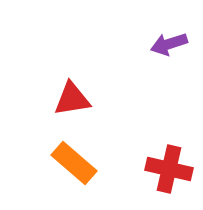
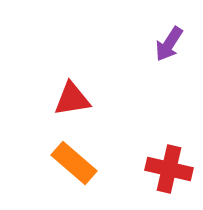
purple arrow: rotated 39 degrees counterclockwise
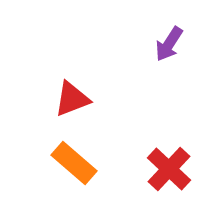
red triangle: rotated 12 degrees counterclockwise
red cross: rotated 30 degrees clockwise
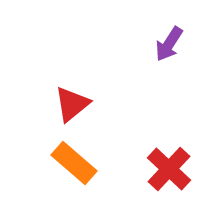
red triangle: moved 5 px down; rotated 18 degrees counterclockwise
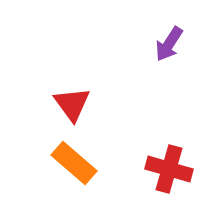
red triangle: rotated 27 degrees counterclockwise
red cross: rotated 27 degrees counterclockwise
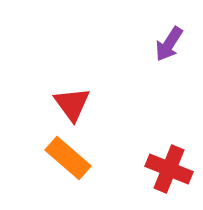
orange rectangle: moved 6 px left, 5 px up
red cross: rotated 6 degrees clockwise
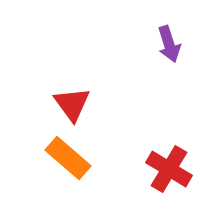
purple arrow: rotated 51 degrees counterclockwise
red cross: rotated 9 degrees clockwise
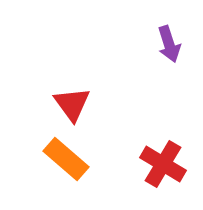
orange rectangle: moved 2 px left, 1 px down
red cross: moved 6 px left, 5 px up
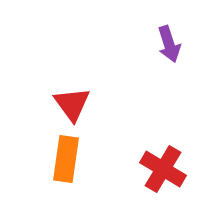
orange rectangle: rotated 57 degrees clockwise
red cross: moved 5 px down
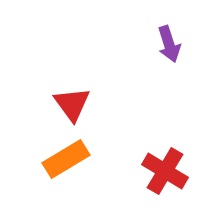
orange rectangle: rotated 51 degrees clockwise
red cross: moved 2 px right, 2 px down
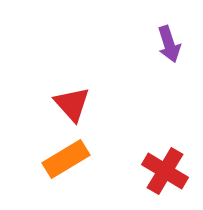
red triangle: rotated 6 degrees counterclockwise
